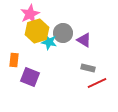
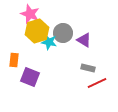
pink star: rotated 24 degrees counterclockwise
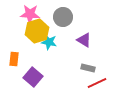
pink star: rotated 18 degrees counterclockwise
gray circle: moved 16 px up
orange rectangle: moved 1 px up
purple square: moved 3 px right; rotated 18 degrees clockwise
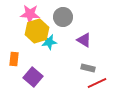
cyan star: rotated 21 degrees counterclockwise
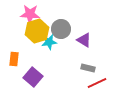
gray circle: moved 2 px left, 12 px down
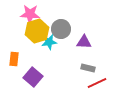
purple triangle: moved 2 px down; rotated 28 degrees counterclockwise
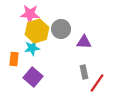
cyan star: moved 17 px left, 6 px down
gray rectangle: moved 4 px left, 4 px down; rotated 64 degrees clockwise
red line: rotated 30 degrees counterclockwise
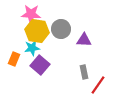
pink star: moved 1 px right
yellow hexagon: rotated 25 degrees clockwise
purple triangle: moved 2 px up
orange rectangle: rotated 16 degrees clockwise
purple square: moved 7 px right, 12 px up
red line: moved 1 px right, 2 px down
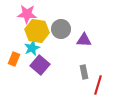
pink star: moved 4 px left
cyan star: rotated 14 degrees counterclockwise
red line: rotated 18 degrees counterclockwise
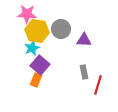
orange rectangle: moved 22 px right, 21 px down
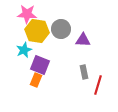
purple triangle: moved 1 px left
cyan star: moved 8 px left, 2 px down
purple square: rotated 18 degrees counterclockwise
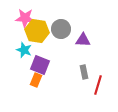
pink star: moved 2 px left, 4 px down
cyan star: rotated 28 degrees counterclockwise
